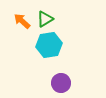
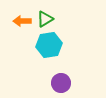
orange arrow: rotated 42 degrees counterclockwise
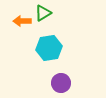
green triangle: moved 2 px left, 6 px up
cyan hexagon: moved 3 px down
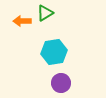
green triangle: moved 2 px right
cyan hexagon: moved 5 px right, 4 px down
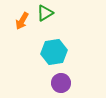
orange arrow: rotated 60 degrees counterclockwise
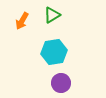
green triangle: moved 7 px right, 2 px down
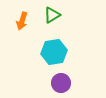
orange arrow: rotated 12 degrees counterclockwise
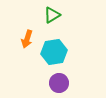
orange arrow: moved 5 px right, 18 px down
purple circle: moved 2 px left
